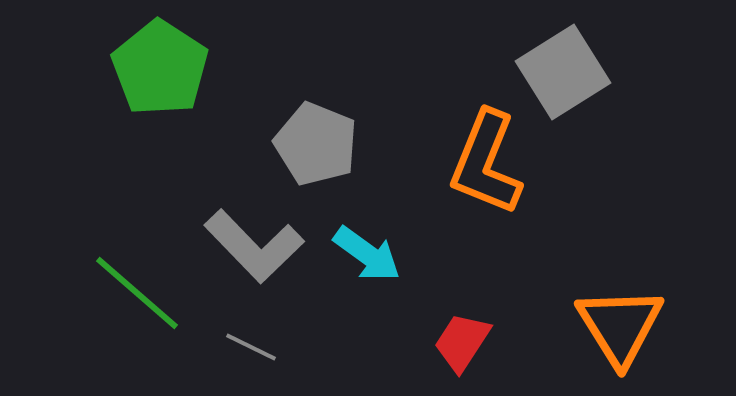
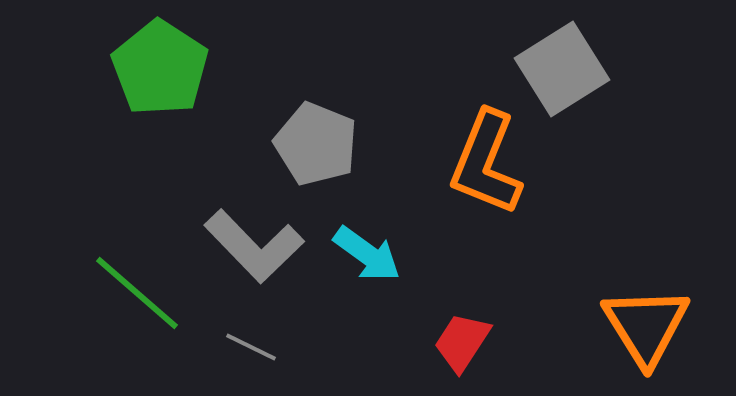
gray square: moved 1 px left, 3 px up
orange triangle: moved 26 px right
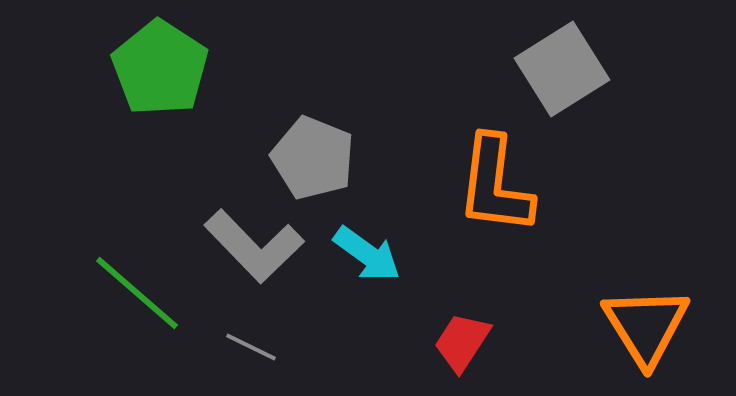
gray pentagon: moved 3 px left, 14 px down
orange L-shape: moved 9 px right, 22 px down; rotated 15 degrees counterclockwise
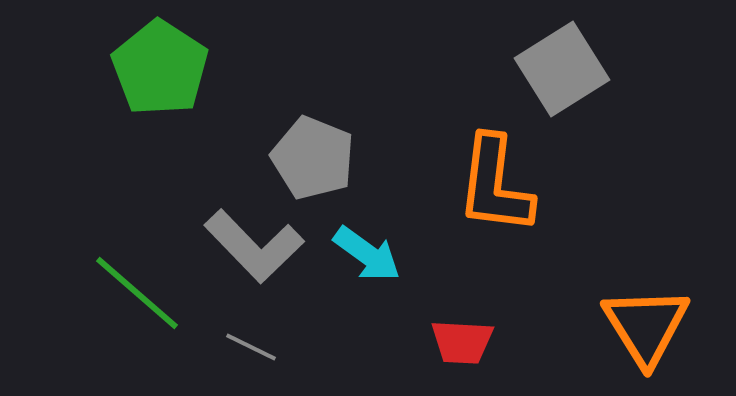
red trapezoid: rotated 120 degrees counterclockwise
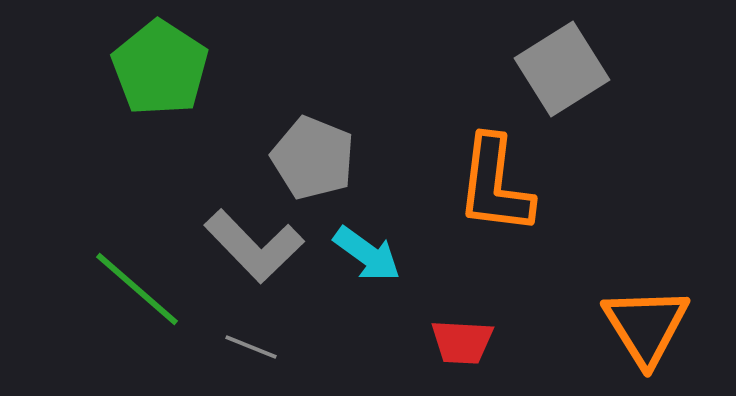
green line: moved 4 px up
gray line: rotated 4 degrees counterclockwise
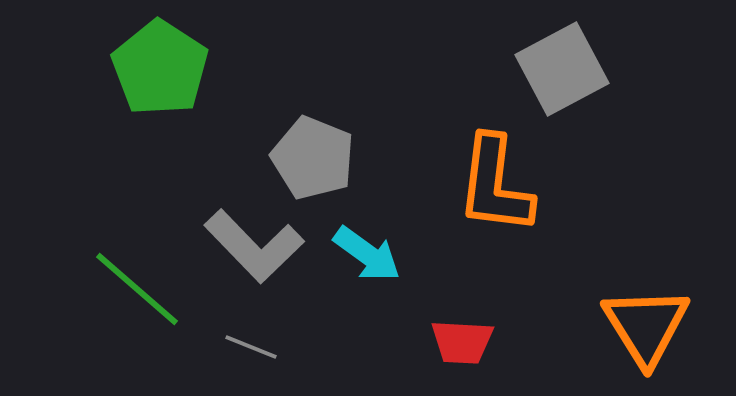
gray square: rotated 4 degrees clockwise
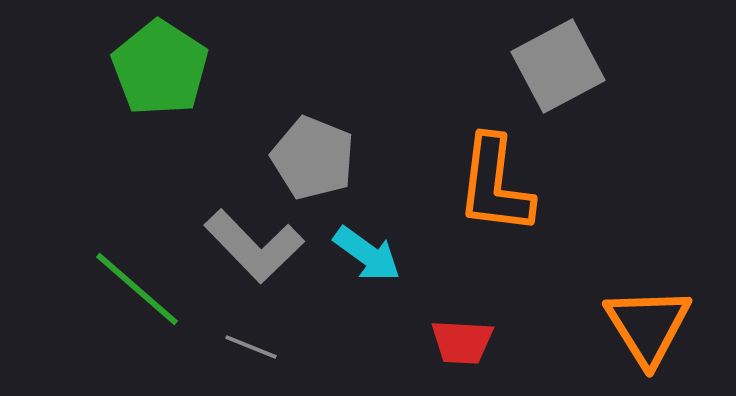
gray square: moved 4 px left, 3 px up
orange triangle: moved 2 px right
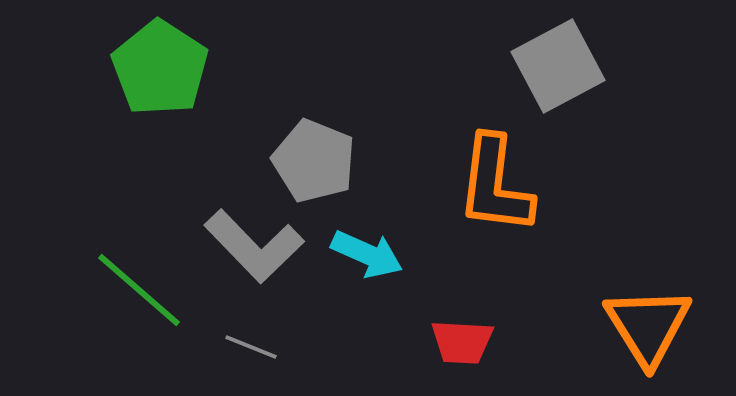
gray pentagon: moved 1 px right, 3 px down
cyan arrow: rotated 12 degrees counterclockwise
green line: moved 2 px right, 1 px down
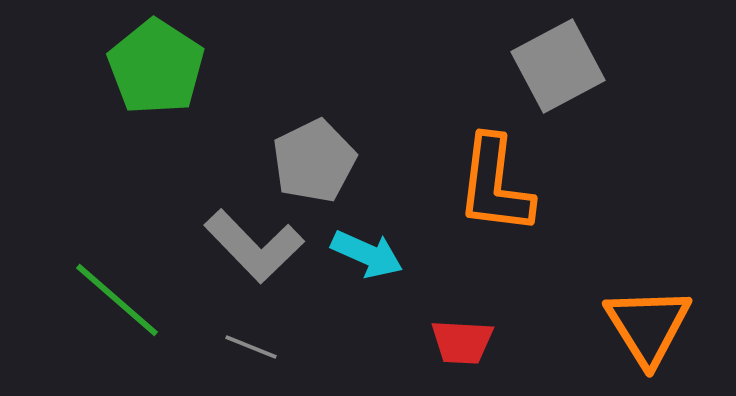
green pentagon: moved 4 px left, 1 px up
gray pentagon: rotated 24 degrees clockwise
green line: moved 22 px left, 10 px down
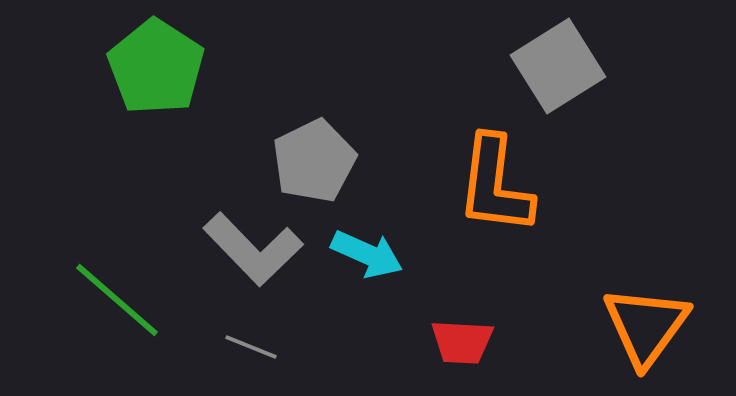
gray square: rotated 4 degrees counterclockwise
gray L-shape: moved 1 px left, 3 px down
orange triangle: moved 2 px left; rotated 8 degrees clockwise
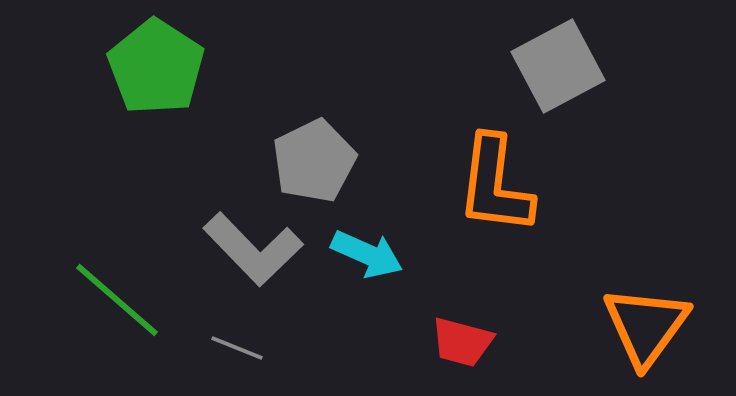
gray square: rotated 4 degrees clockwise
red trapezoid: rotated 12 degrees clockwise
gray line: moved 14 px left, 1 px down
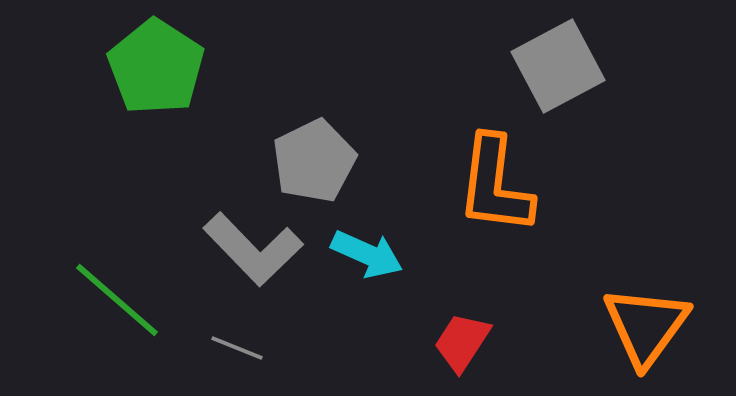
red trapezoid: rotated 108 degrees clockwise
